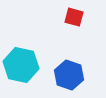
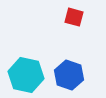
cyan hexagon: moved 5 px right, 10 px down
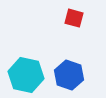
red square: moved 1 px down
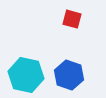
red square: moved 2 px left, 1 px down
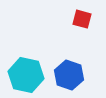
red square: moved 10 px right
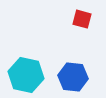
blue hexagon: moved 4 px right, 2 px down; rotated 12 degrees counterclockwise
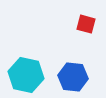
red square: moved 4 px right, 5 px down
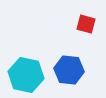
blue hexagon: moved 4 px left, 7 px up
